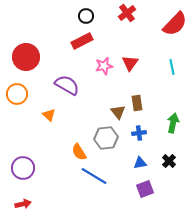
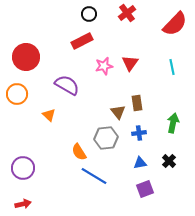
black circle: moved 3 px right, 2 px up
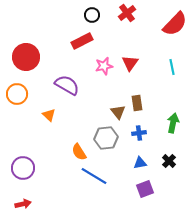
black circle: moved 3 px right, 1 px down
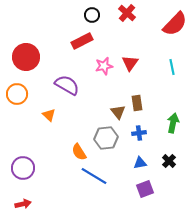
red cross: rotated 12 degrees counterclockwise
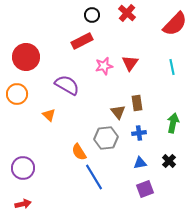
blue line: moved 1 px down; rotated 28 degrees clockwise
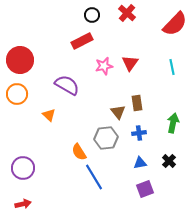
red circle: moved 6 px left, 3 px down
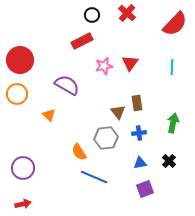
cyan line: rotated 14 degrees clockwise
blue line: rotated 36 degrees counterclockwise
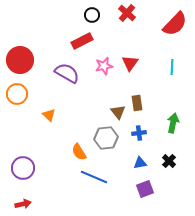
purple semicircle: moved 12 px up
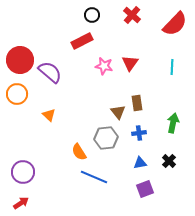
red cross: moved 5 px right, 2 px down
pink star: rotated 24 degrees clockwise
purple semicircle: moved 17 px left, 1 px up; rotated 10 degrees clockwise
purple circle: moved 4 px down
red arrow: moved 2 px left, 1 px up; rotated 21 degrees counterclockwise
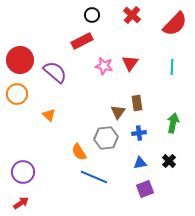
purple semicircle: moved 5 px right
brown triangle: rotated 14 degrees clockwise
